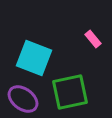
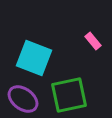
pink rectangle: moved 2 px down
green square: moved 1 px left, 3 px down
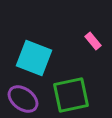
green square: moved 2 px right
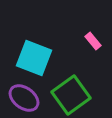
green square: rotated 24 degrees counterclockwise
purple ellipse: moved 1 px right, 1 px up
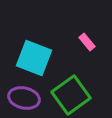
pink rectangle: moved 6 px left, 1 px down
purple ellipse: rotated 24 degrees counterclockwise
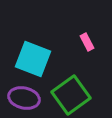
pink rectangle: rotated 12 degrees clockwise
cyan square: moved 1 px left, 1 px down
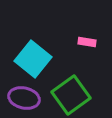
pink rectangle: rotated 54 degrees counterclockwise
cyan square: rotated 18 degrees clockwise
